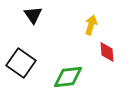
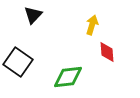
black triangle: rotated 18 degrees clockwise
yellow arrow: moved 1 px right
black square: moved 3 px left, 1 px up
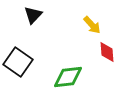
yellow arrow: rotated 120 degrees clockwise
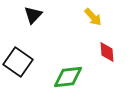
yellow arrow: moved 1 px right, 8 px up
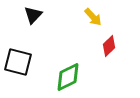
red diamond: moved 2 px right, 6 px up; rotated 50 degrees clockwise
black square: rotated 20 degrees counterclockwise
green diamond: rotated 20 degrees counterclockwise
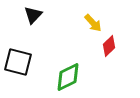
yellow arrow: moved 6 px down
